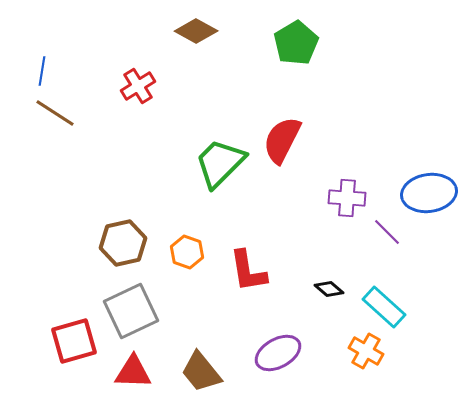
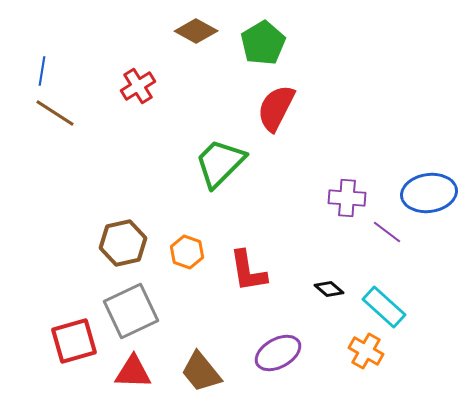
green pentagon: moved 33 px left
red semicircle: moved 6 px left, 32 px up
purple line: rotated 8 degrees counterclockwise
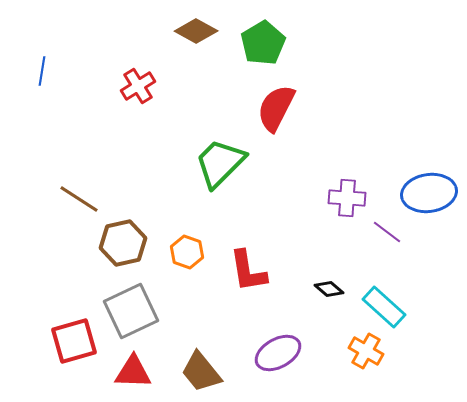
brown line: moved 24 px right, 86 px down
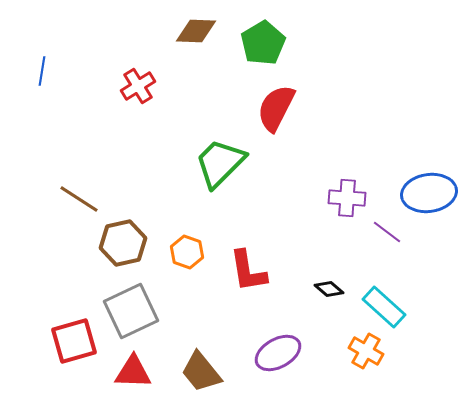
brown diamond: rotated 27 degrees counterclockwise
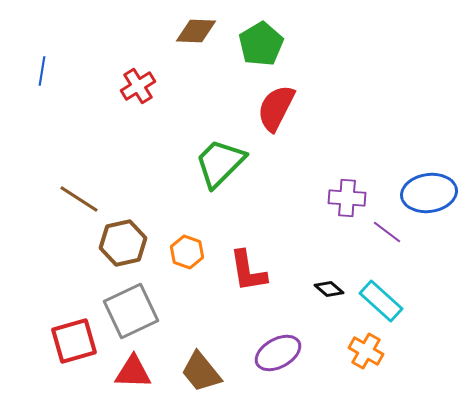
green pentagon: moved 2 px left, 1 px down
cyan rectangle: moved 3 px left, 6 px up
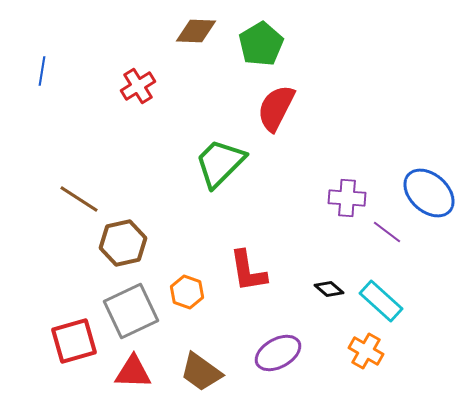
blue ellipse: rotated 50 degrees clockwise
orange hexagon: moved 40 px down
brown trapezoid: rotated 15 degrees counterclockwise
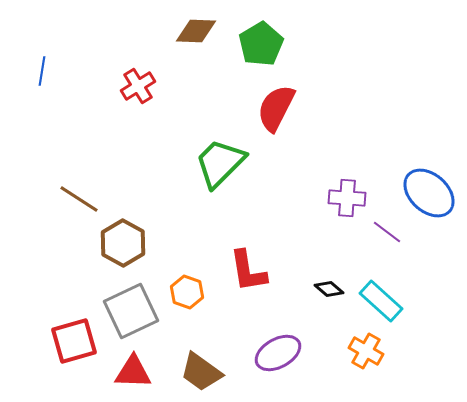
brown hexagon: rotated 18 degrees counterclockwise
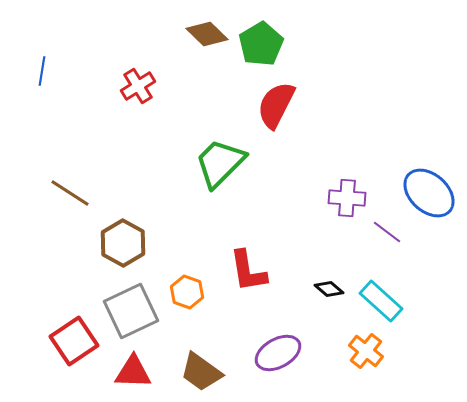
brown diamond: moved 11 px right, 3 px down; rotated 42 degrees clockwise
red semicircle: moved 3 px up
brown line: moved 9 px left, 6 px up
red square: rotated 18 degrees counterclockwise
orange cross: rotated 8 degrees clockwise
